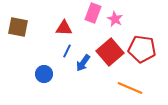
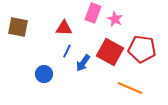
red square: rotated 20 degrees counterclockwise
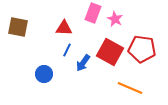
blue line: moved 1 px up
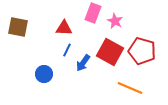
pink star: moved 2 px down
red pentagon: moved 2 px down; rotated 8 degrees clockwise
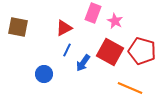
red triangle: rotated 30 degrees counterclockwise
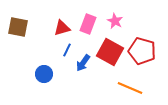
pink rectangle: moved 5 px left, 11 px down
red triangle: moved 2 px left; rotated 12 degrees clockwise
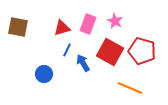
blue arrow: rotated 114 degrees clockwise
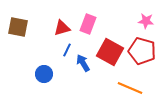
pink star: moved 31 px right; rotated 21 degrees counterclockwise
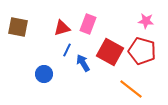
orange line: moved 1 px right, 1 px down; rotated 15 degrees clockwise
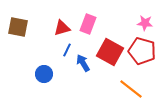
pink star: moved 1 px left, 2 px down
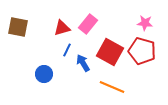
pink rectangle: rotated 18 degrees clockwise
orange line: moved 19 px left, 2 px up; rotated 15 degrees counterclockwise
